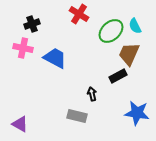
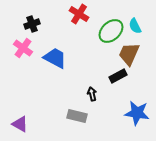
pink cross: rotated 24 degrees clockwise
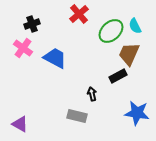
red cross: rotated 18 degrees clockwise
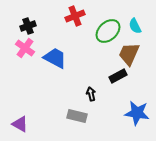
red cross: moved 4 px left, 2 px down; rotated 18 degrees clockwise
black cross: moved 4 px left, 2 px down
green ellipse: moved 3 px left
pink cross: moved 2 px right
black arrow: moved 1 px left
